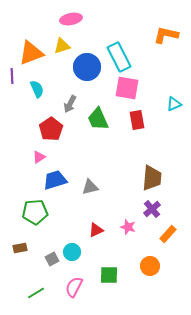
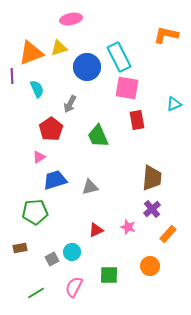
yellow triangle: moved 3 px left, 2 px down
green trapezoid: moved 17 px down
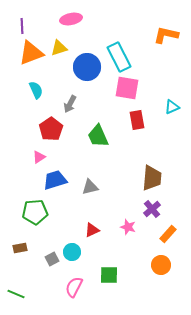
purple line: moved 10 px right, 50 px up
cyan semicircle: moved 1 px left, 1 px down
cyan triangle: moved 2 px left, 3 px down
red triangle: moved 4 px left
orange circle: moved 11 px right, 1 px up
green line: moved 20 px left, 1 px down; rotated 54 degrees clockwise
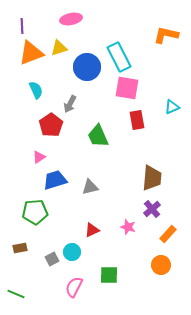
red pentagon: moved 4 px up
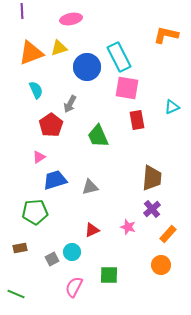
purple line: moved 15 px up
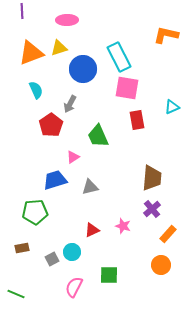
pink ellipse: moved 4 px left, 1 px down; rotated 10 degrees clockwise
blue circle: moved 4 px left, 2 px down
pink triangle: moved 34 px right
pink star: moved 5 px left, 1 px up
brown rectangle: moved 2 px right
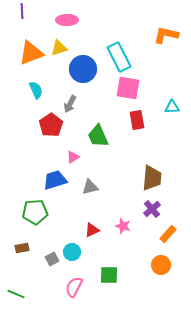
pink square: moved 1 px right
cyan triangle: rotated 21 degrees clockwise
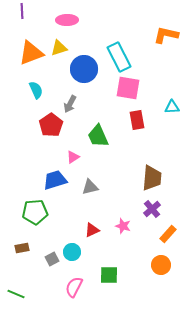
blue circle: moved 1 px right
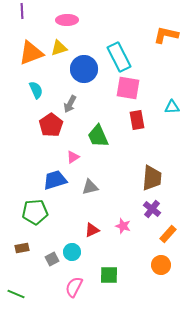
purple cross: rotated 12 degrees counterclockwise
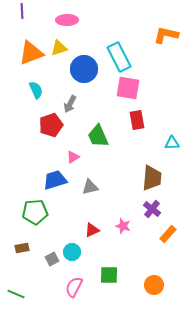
cyan triangle: moved 36 px down
red pentagon: rotated 15 degrees clockwise
orange circle: moved 7 px left, 20 px down
